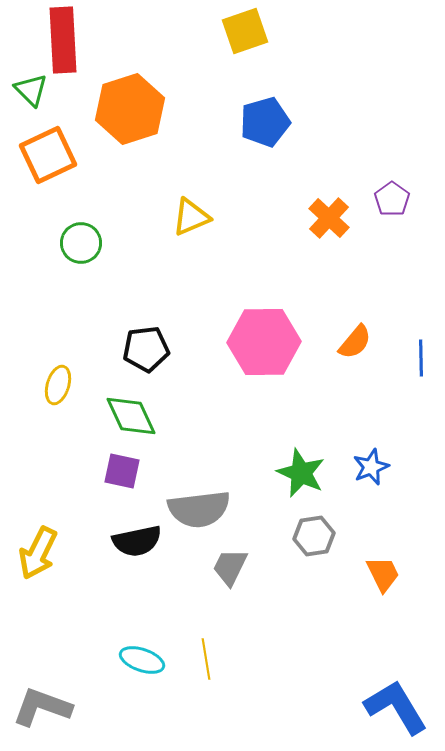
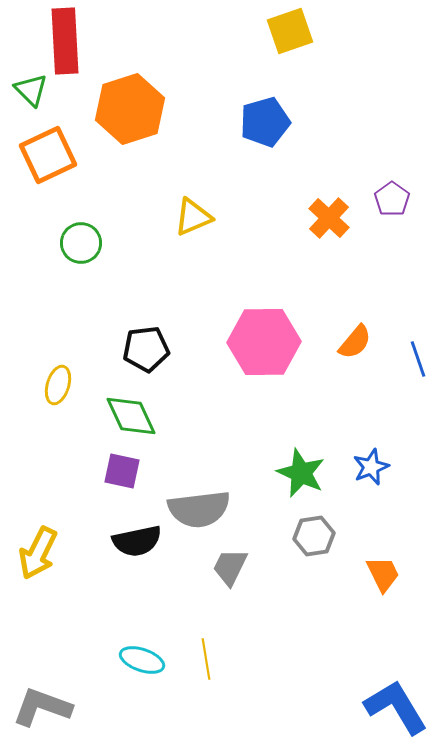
yellow square: moved 45 px right
red rectangle: moved 2 px right, 1 px down
yellow triangle: moved 2 px right
blue line: moved 3 px left, 1 px down; rotated 18 degrees counterclockwise
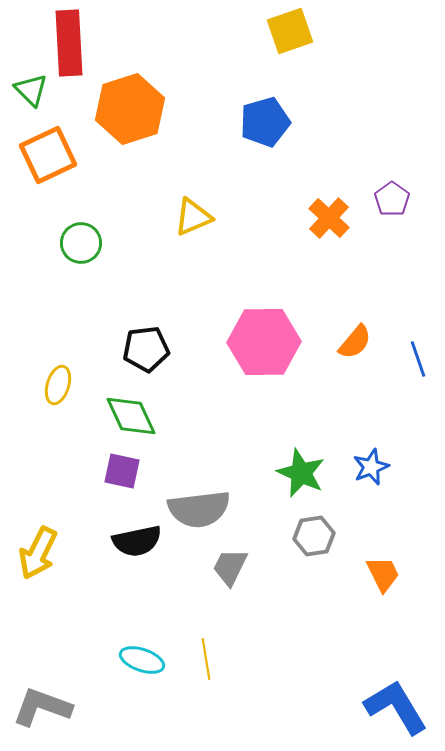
red rectangle: moved 4 px right, 2 px down
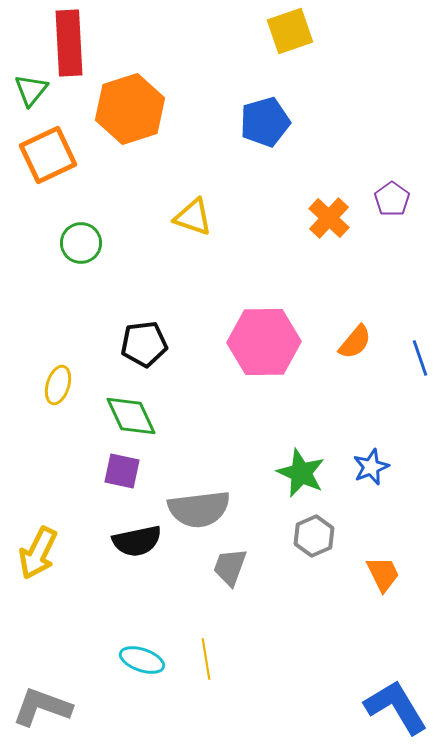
green triangle: rotated 24 degrees clockwise
yellow triangle: rotated 42 degrees clockwise
black pentagon: moved 2 px left, 5 px up
blue line: moved 2 px right, 1 px up
gray hexagon: rotated 15 degrees counterclockwise
gray trapezoid: rotated 6 degrees counterclockwise
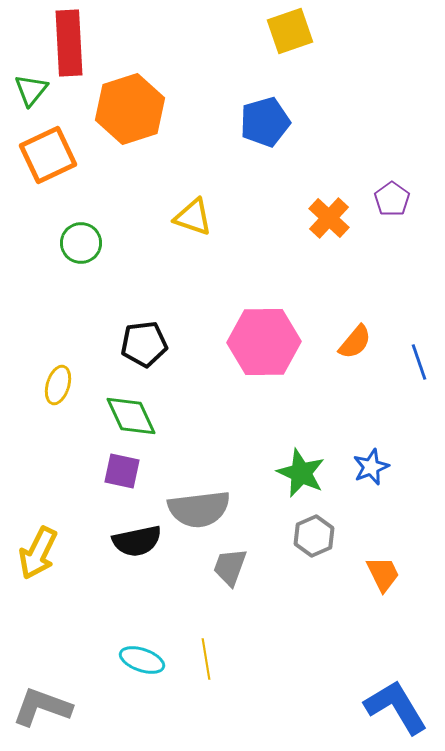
blue line: moved 1 px left, 4 px down
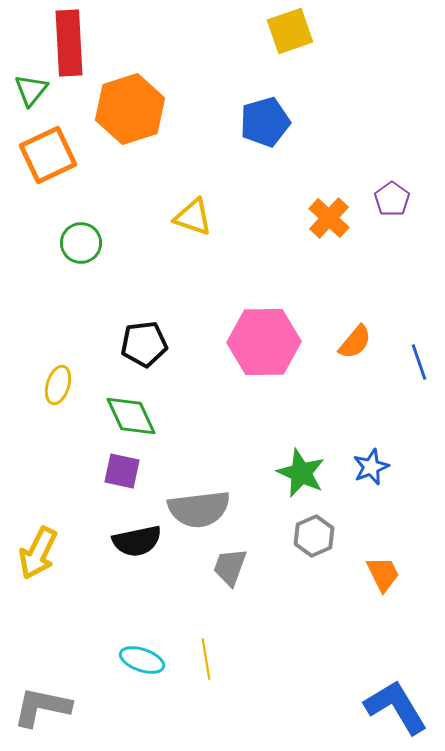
gray L-shape: rotated 8 degrees counterclockwise
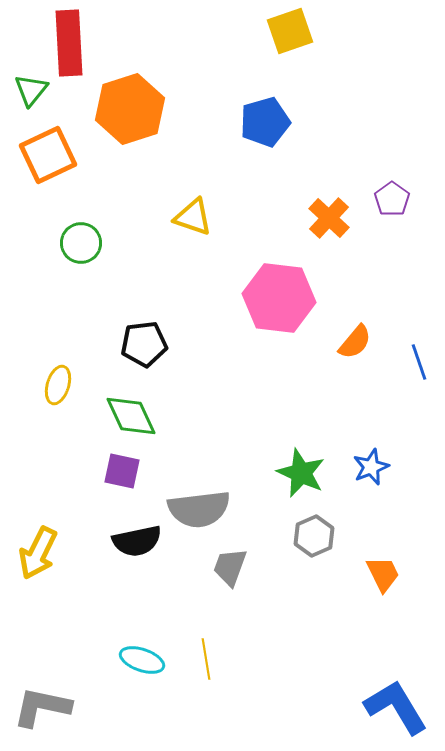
pink hexagon: moved 15 px right, 44 px up; rotated 8 degrees clockwise
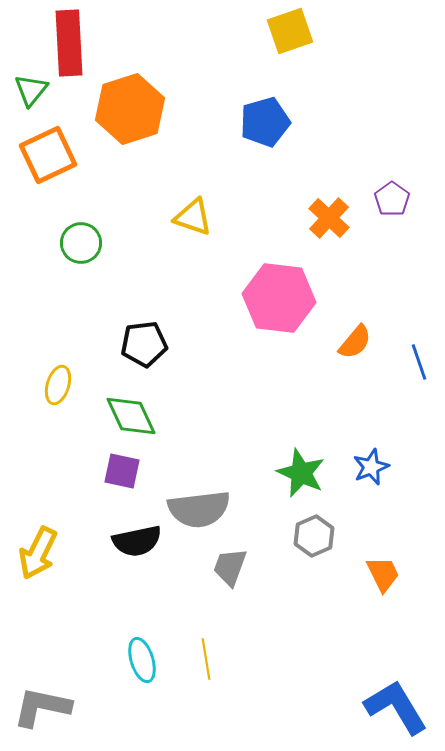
cyan ellipse: rotated 54 degrees clockwise
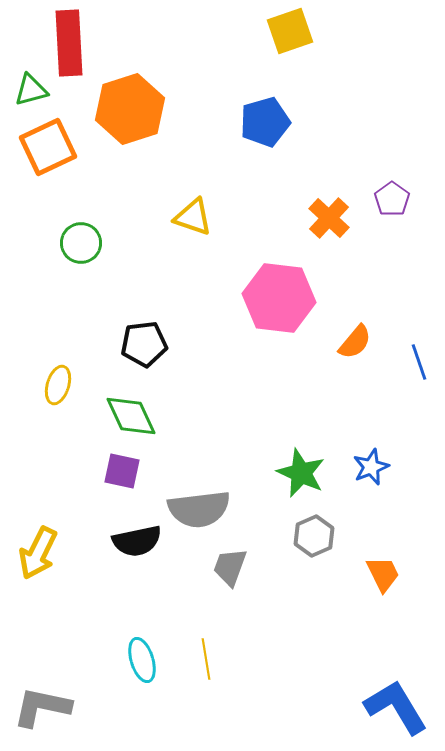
green triangle: rotated 36 degrees clockwise
orange square: moved 8 px up
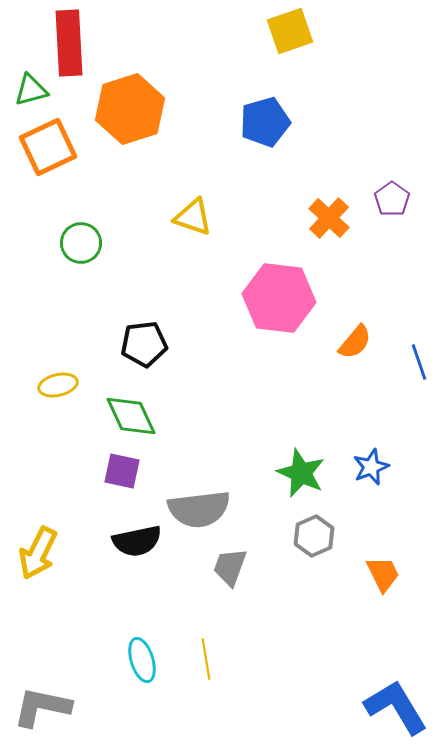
yellow ellipse: rotated 60 degrees clockwise
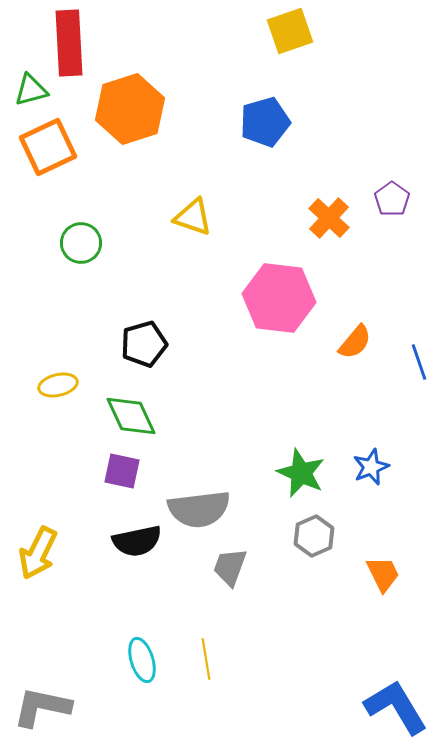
black pentagon: rotated 9 degrees counterclockwise
